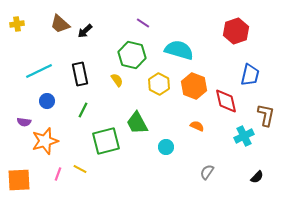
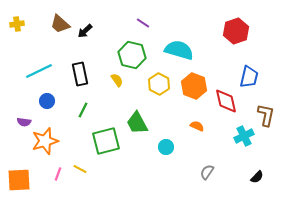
blue trapezoid: moved 1 px left, 2 px down
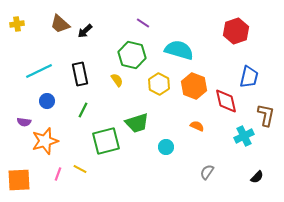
green trapezoid: rotated 80 degrees counterclockwise
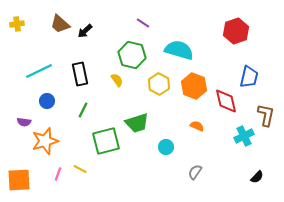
gray semicircle: moved 12 px left
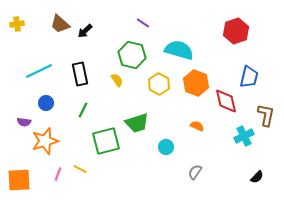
orange hexagon: moved 2 px right, 3 px up
blue circle: moved 1 px left, 2 px down
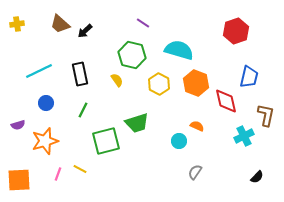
purple semicircle: moved 6 px left, 3 px down; rotated 24 degrees counterclockwise
cyan circle: moved 13 px right, 6 px up
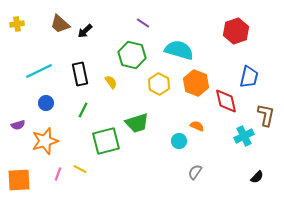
yellow semicircle: moved 6 px left, 2 px down
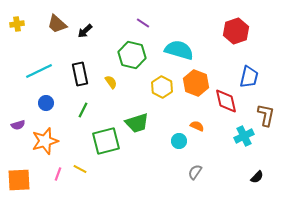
brown trapezoid: moved 3 px left
yellow hexagon: moved 3 px right, 3 px down
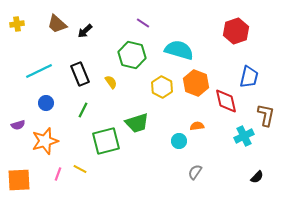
black rectangle: rotated 10 degrees counterclockwise
orange semicircle: rotated 32 degrees counterclockwise
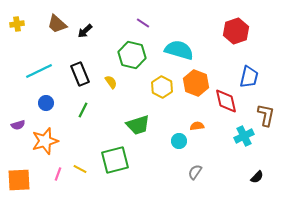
green trapezoid: moved 1 px right, 2 px down
green square: moved 9 px right, 19 px down
